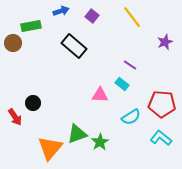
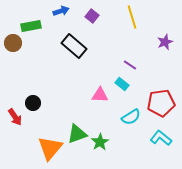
yellow line: rotated 20 degrees clockwise
red pentagon: moved 1 px left, 1 px up; rotated 12 degrees counterclockwise
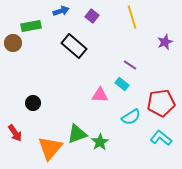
red arrow: moved 16 px down
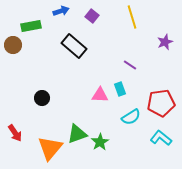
brown circle: moved 2 px down
cyan rectangle: moved 2 px left, 5 px down; rotated 32 degrees clockwise
black circle: moved 9 px right, 5 px up
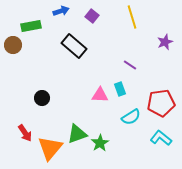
red arrow: moved 10 px right
green star: moved 1 px down
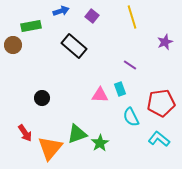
cyan semicircle: rotated 96 degrees clockwise
cyan L-shape: moved 2 px left, 1 px down
